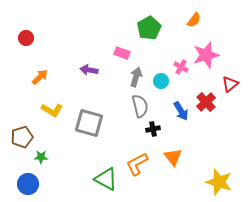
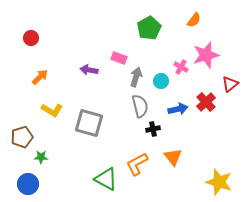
red circle: moved 5 px right
pink rectangle: moved 3 px left, 5 px down
blue arrow: moved 3 px left, 2 px up; rotated 72 degrees counterclockwise
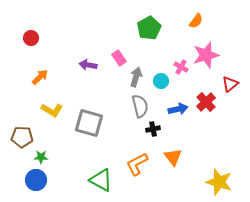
orange semicircle: moved 2 px right, 1 px down
pink rectangle: rotated 35 degrees clockwise
purple arrow: moved 1 px left, 5 px up
brown pentagon: rotated 20 degrees clockwise
green triangle: moved 5 px left, 1 px down
blue circle: moved 8 px right, 4 px up
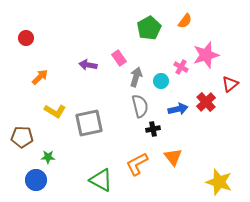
orange semicircle: moved 11 px left
red circle: moved 5 px left
yellow L-shape: moved 3 px right, 1 px down
gray square: rotated 28 degrees counterclockwise
green star: moved 7 px right
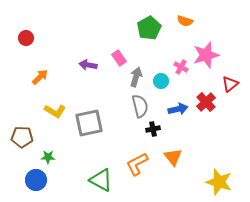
orange semicircle: rotated 70 degrees clockwise
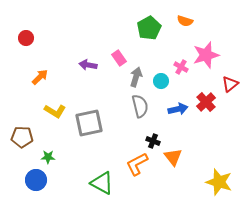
black cross: moved 12 px down; rotated 32 degrees clockwise
green triangle: moved 1 px right, 3 px down
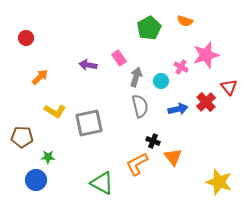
red triangle: moved 1 px left, 3 px down; rotated 30 degrees counterclockwise
